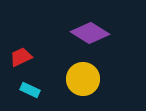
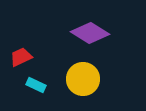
cyan rectangle: moved 6 px right, 5 px up
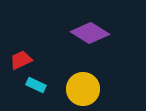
red trapezoid: moved 3 px down
yellow circle: moved 10 px down
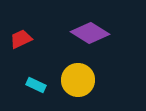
red trapezoid: moved 21 px up
yellow circle: moved 5 px left, 9 px up
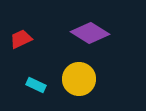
yellow circle: moved 1 px right, 1 px up
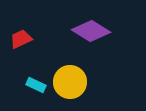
purple diamond: moved 1 px right, 2 px up
yellow circle: moved 9 px left, 3 px down
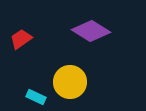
red trapezoid: rotated 10 degrees counterclockwise
cyan rectangle: moved 12 px down
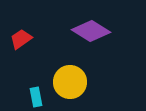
cyan rectangle: rotated 54 degrees clockwise
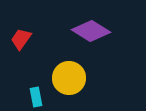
red trapezoid: rotated 20 degrees counterclockwise
yellow circle: moved 1 px left, 4 px up
